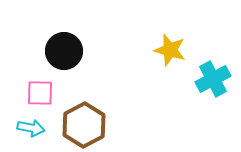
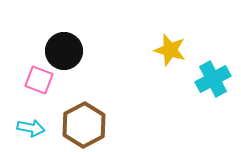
pink square: moved 1 px left, 13 px up; rotated 20 degrees clockwise
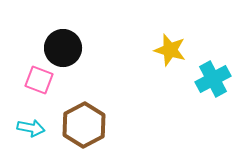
black circle: moved 1 px left, 3 px up
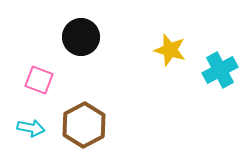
black circle: moved 18 px right, 11 px up
cyan cross: moved 7 px right, 9 px up
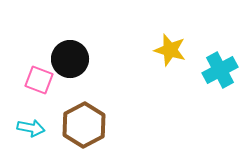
black circle: moved 11 px left, 22 px down
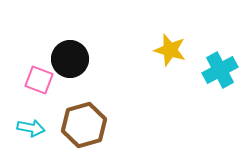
brown hexagon: rotated 12 degrees clockwise
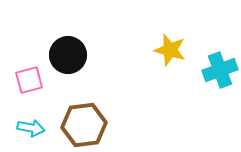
black circle: moved 2 px left, 4 px up
cyan cross: rotated 8 degrees clockwise
pink square: moved 10 px left; rotated 36 degrees counterclockwise
brown hexagon: rotated 9 degrees clockwise
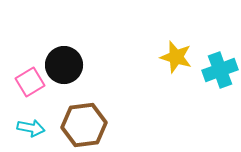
yellow star: moved 6 px right, 7 px down
black circle: moved 4 px left, 10 px down
pink square: moved 1 px right, 2 px down; rotated 16 degrees counterclockwise
